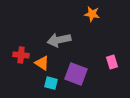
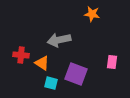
pink rectangle: rotated 24 degrees clockwise
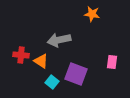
orange triangle: moved 1 px left, 2 px up
cyan square: moved 1 px right, 1 px up; rotated 24 degrees clockwise
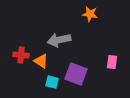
orange star: moved 2 px left
cyan square: rotated 24 degrees counterclockwise
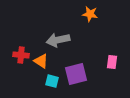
gray arrow: moved 1 px left
purple square: rotated 35 degrees counterclockwise
cyan square: moved 1 px up
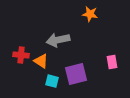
pink rectangle: rotated 16 degrees counterclockwise
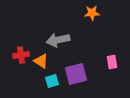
orange star: moved 2 px right, 1 px up; rotated 14 degrees counterclockwise
red cross: rotated 14 degrees counterclockwise
cyan square: rotated 32 degrees counterclockwise
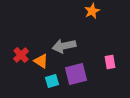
orange star: moved 2 px up; rotated 21 degrees counterclockwise
gray arrow: moved 6 px right, 6 px down
red cross: rotated 35 degrees counterclockwise
pink rectangle: moved 2 px left
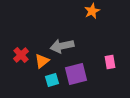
gray arrow: moved 2 px left
orange triangle: moved 1 px right; rotated 49 degrees clockwise
cyan square: moved 1 px up
